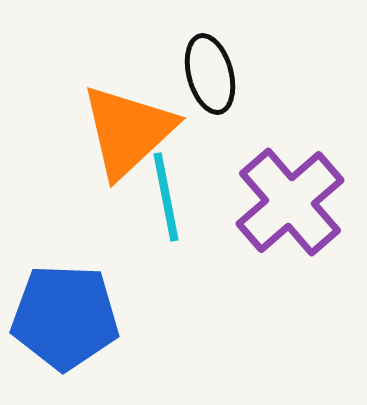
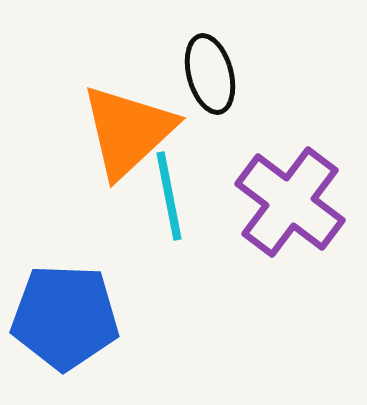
cyan line: moved 3 px right, 1 px up
purple cross: rotated 12 degrees counterclockwise
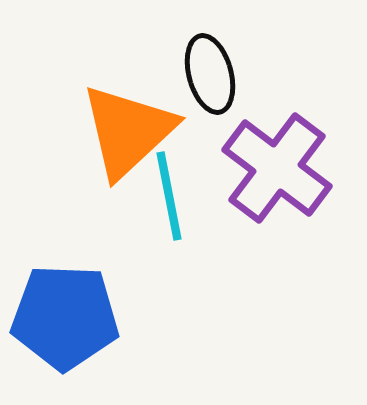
purple cross: moved 13 px left, 34 px up
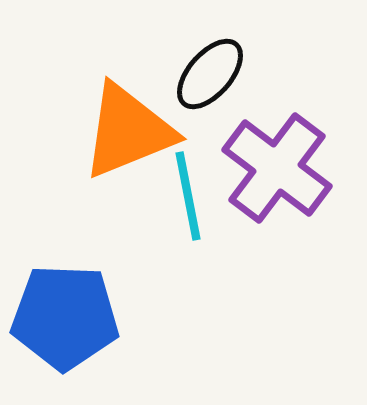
black ellipse: rotated 56 degrees clockwise
orange triangle: rotated 21 degrees clockwise
cyan line: moved 19 px right
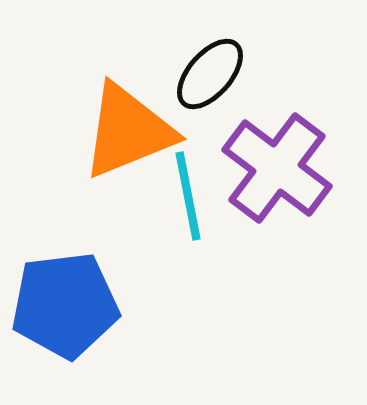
blue pentagon: moved 12 px up; rotated 9 degrees counterclockwise
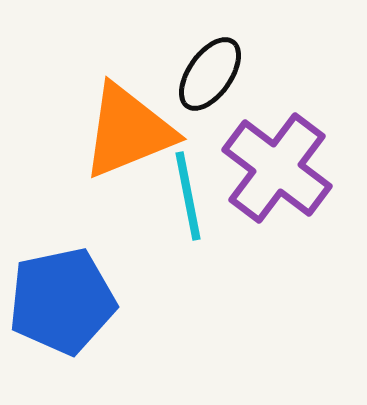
black ellipse: rotated 6 degrees counterclockwise
blue pentagon: moved 3 px left, 4 px up; rotated 5 degrees counterclockwise
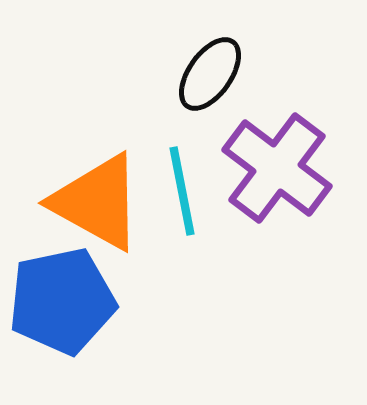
orange triangle: moved 31 px left, 71 px down; rotated 51 degrees clockwise
cyan line: moved 6 px left, 5 px up
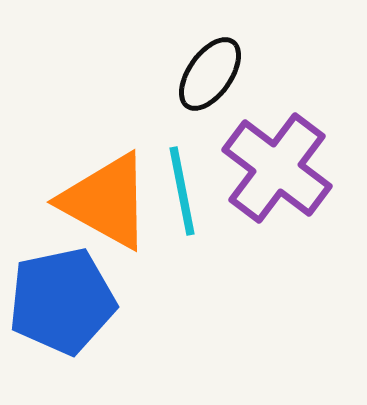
orange triangle: moved 9 px right, 1 px up
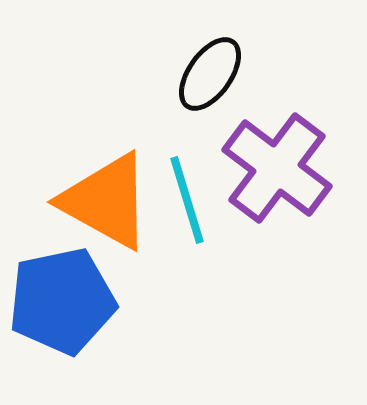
cyan line: moved 5 px right, 9 px down; rotated 6 degrees counterclockwise
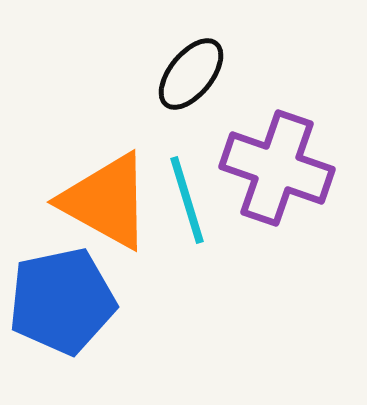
black ellipse: moved 19 px left; rotated 4 degrees clockwise
purple cross: rotated 18 degrees counterclockwise
